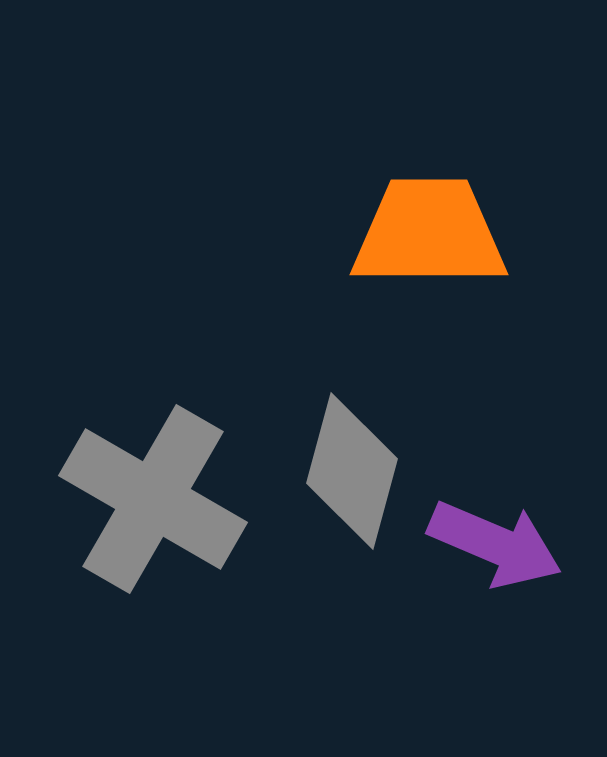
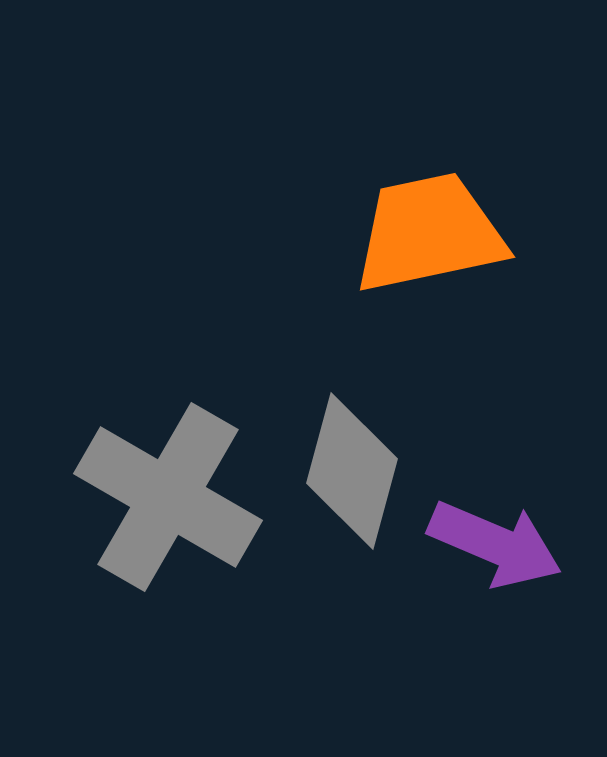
orange trapezoid: rotated 12 degrees counterclockwise
gray cross: moved 15 px right, 2 px up
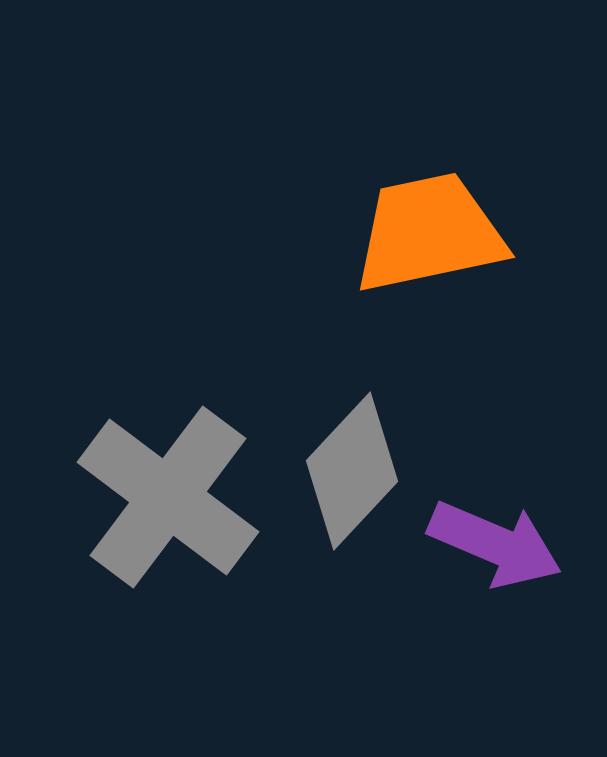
gray diamond: rotated 28 degrees clockwise
gray cross: rotated 7 degrees clockwise
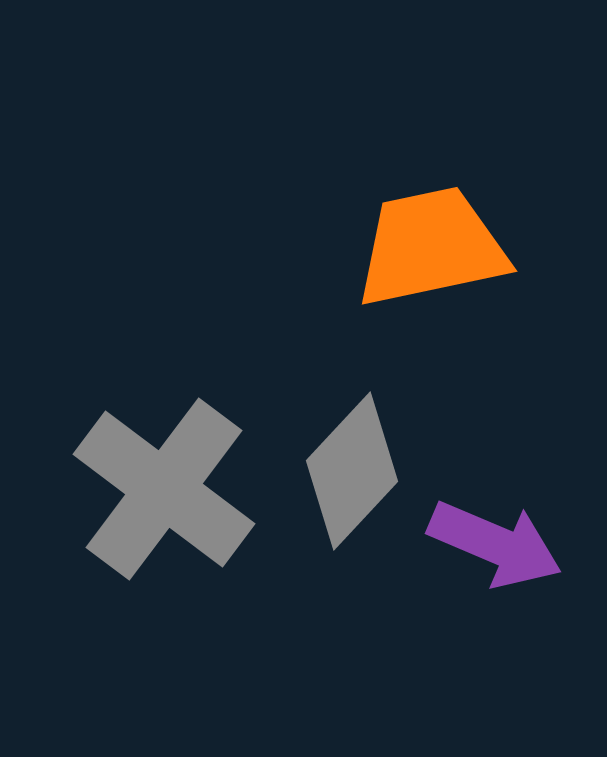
orange trapezoid: moved 2 px right, 14 px down
gray cross: moved 4 px left, 8 px up
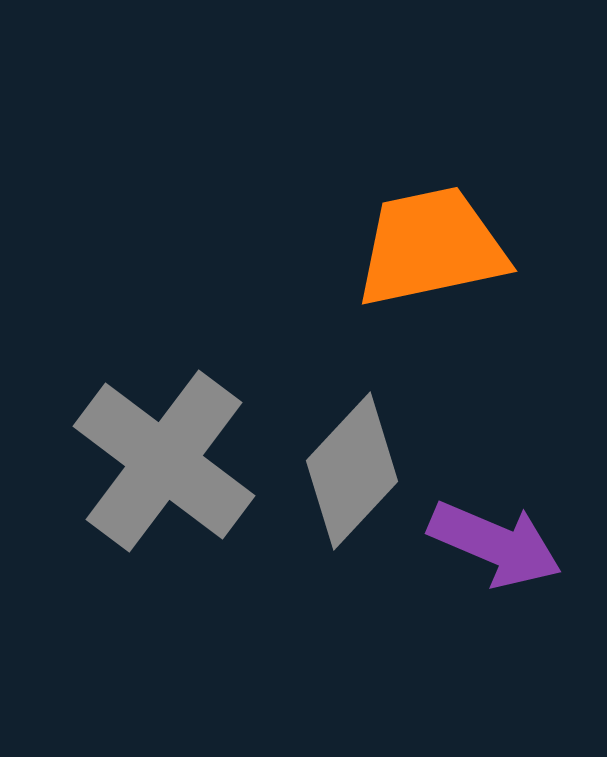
gray cross: moved 28 px up
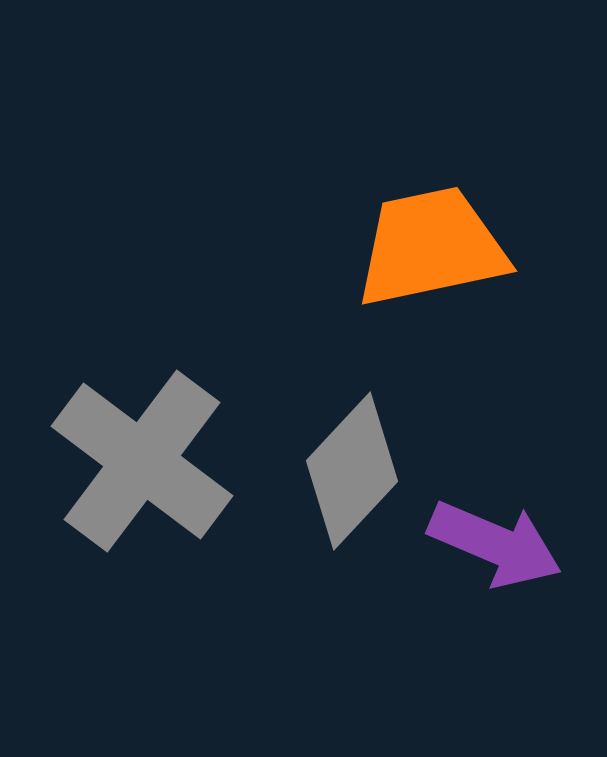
gray cross: moved 22 px left
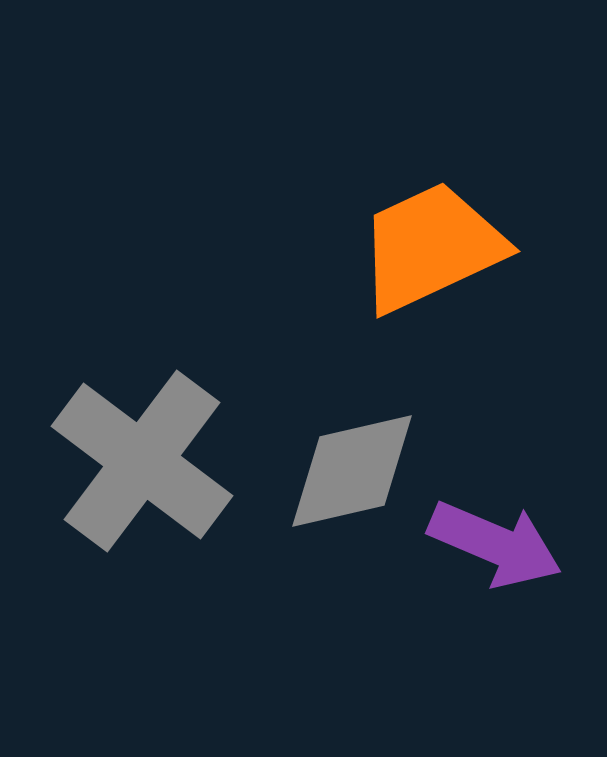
orange trapezoid: rotated 13 degrees counterclockwise
gray diamond: rotated 34 degrees clockwise
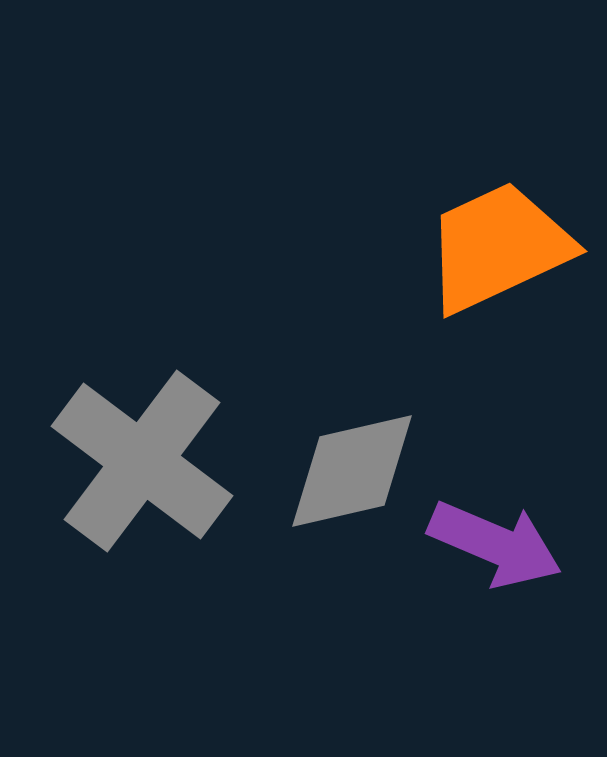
orange trapezoid: moved 67 px right
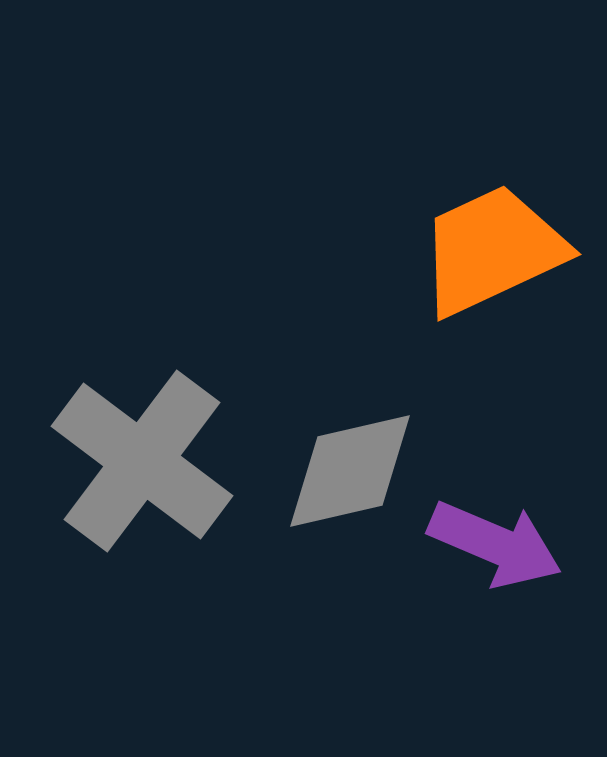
orange trapezoid: moved 6 px left, 3 px down
gray diamond: moved 2 px left
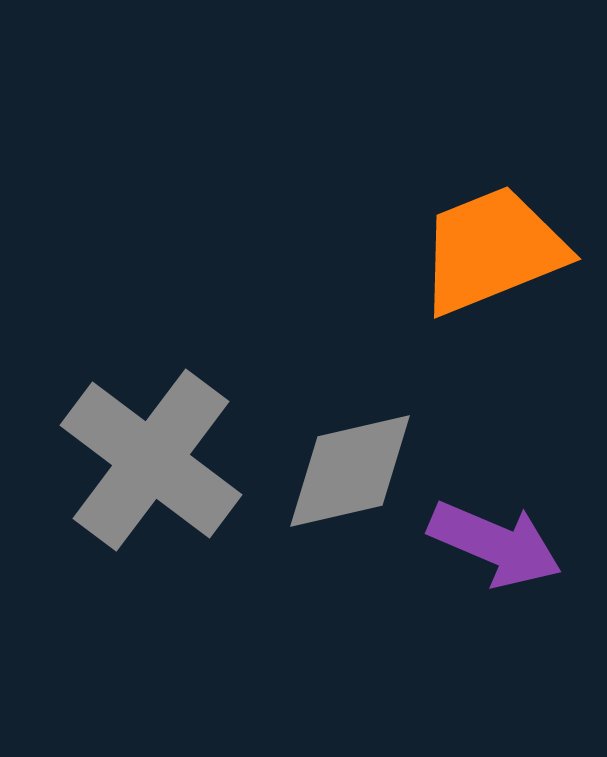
orange trapezoid: rotated 3 degrees clockwise
gray cross: moved 9 px right, 1 px up
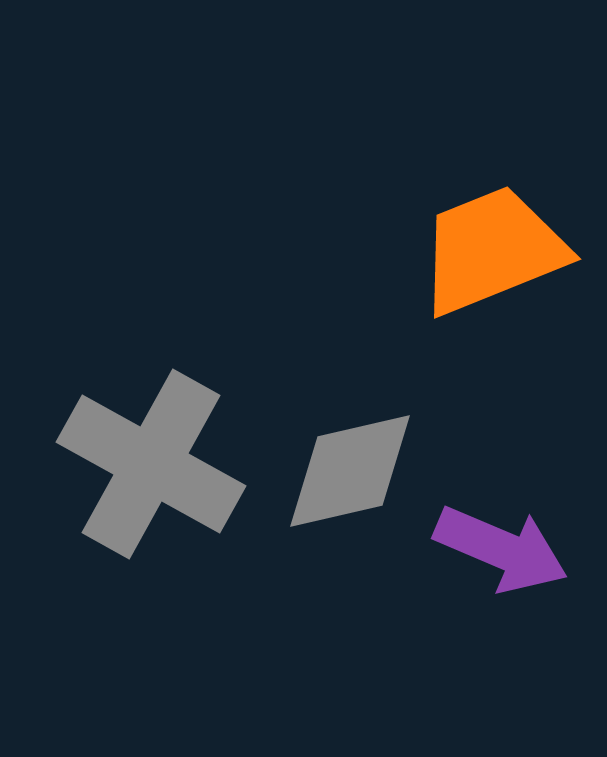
gray cross: moved 4 px down; rotated 8 degrees counterclockwise
purple arrow: moved 6 px right, 5 px down
